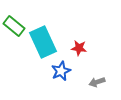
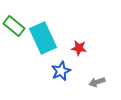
cyan rectangle: moved 4 px up
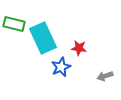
green rectangle: moved 2 px up; rotated 25 degrees counterclockwise
blue star: moved 4 px up
gray arrow: moved 8 px right, 6 px up
